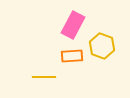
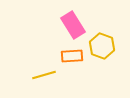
pink rectangle: rotated 60 degrees counterclockwise
yellow line: moved 2 px up; rotated 15 degrees counterclockwise
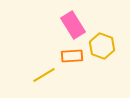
yellow line: rotated 15 degrees counterclockwise
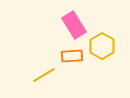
pink rectangle: moved 1 px right
yellow hexagon: rotated 10 degrees clockwise
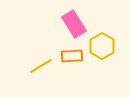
pink rectangle: moved 1 px up
yellow line: moved 3 px left, 9 px up
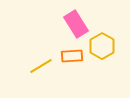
pink rectangle: moved 2 px right
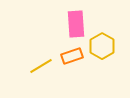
pink rectangle: rotated 28 degrees clockwise
orange rectangle: rotated 15 degrees counterclockwise
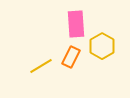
orange rectangle: moved 1 px left, 1 px down; rotated 45 degrees counterclockwise
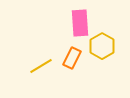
pink rectangle: moved 4 px right, 1 px up
orange rectangle: moved 1 px right, 1 px down
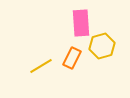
pink rectangle: moved 1 px right
yellow hexagon: rotated 15 degrees clockwise
